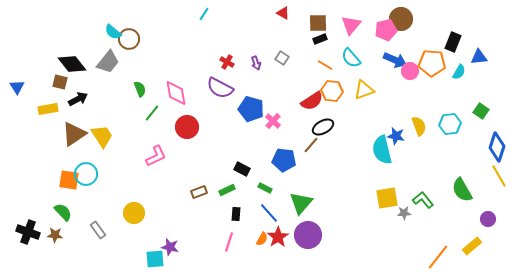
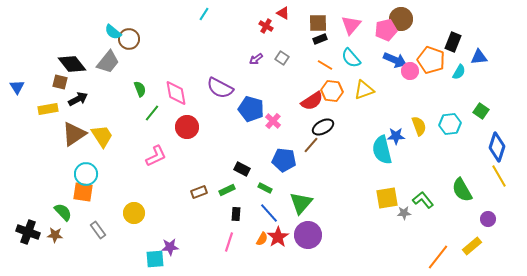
red cross at (227, 62): moved 39 px right, 36 px up
purple arrow at (256, 63): moved 4 px up; rotated 72 degrees clockwise
orange pentagon at (432, 63): moved 1 px left, 3 px up; rotated 16 degrees clockwise
blue star at (396, 136): rotated 12 degrees counterclockwise
orange square at (69, 180): moved 14 px right, 12 px down
purple star at (170, 247): rotated 18 degrees counterclockwise
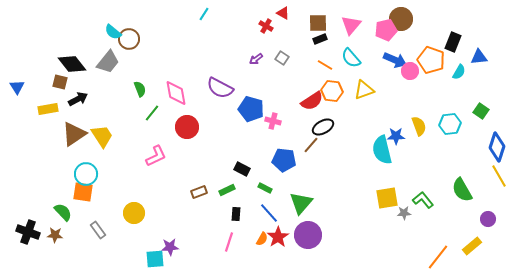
pink cross at (273, 121): rotated 28 degrees counterclockwise
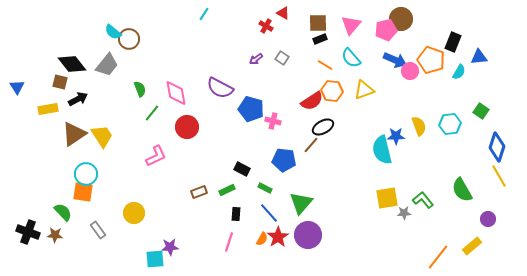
gray trapezoid at (108, 62): moved 1 px left, 3 px down
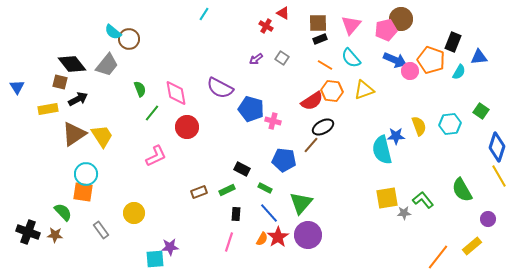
gray rectangle at (98, 230): moved 3 px right
